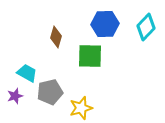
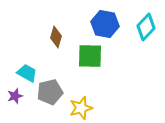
blue hexagon: rotated 12 degrees clockwise
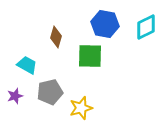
cyan diamond: rotated 20 degrees clockwise
cyan trapezoid: moved 8 px up
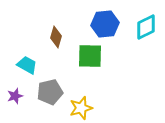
blue hexagon: rotated 16 degrees counterclockwise
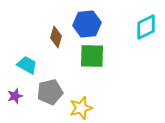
blue hexagon: moved 18 px left
green square: moved 2 px right
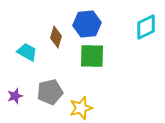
cyan trapezoid: moved 13 px up
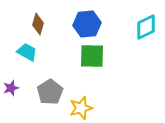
brown diamond: moved 18 px left, 13 px up
gray pentagon: rotated 20 degrees counterclockwise
purple star: moved 4 px left, 8 px up
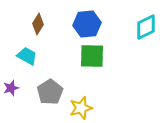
brown diamond: rotated 15 degrees clockwise
cyan trapezoid: moved 4 px down
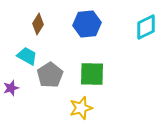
green square: moved 18 px down
gray pentagon: moved 17 px up
